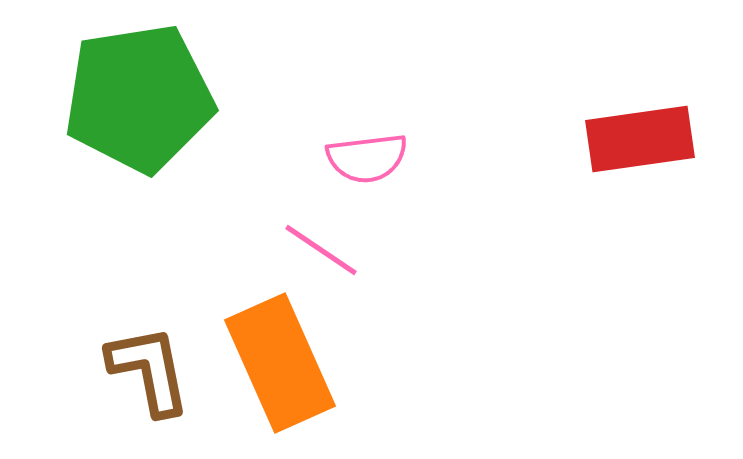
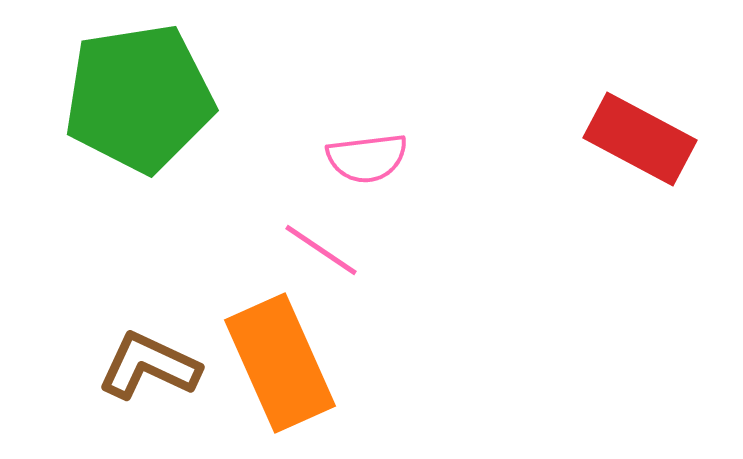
red rectangle: rotated 36 degrees clockwise
brown L-shape: moved 4 px up; rotated 54 degrees counterclockwise
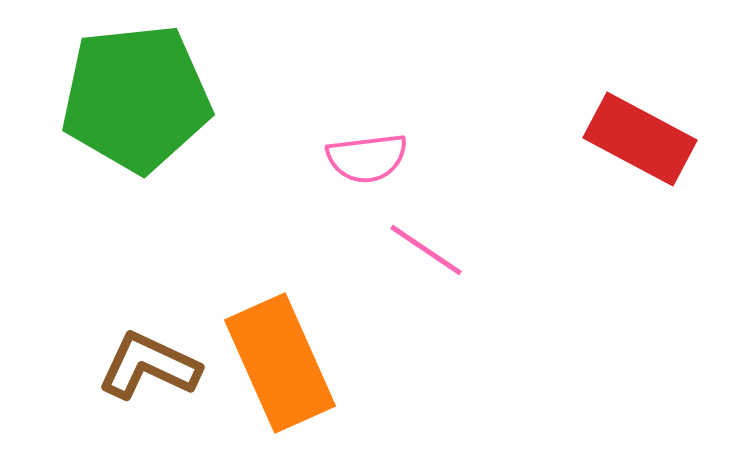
green pentagon: moved 3 px left; rotated 3 degrees clockwise
pink line: moved 105 px right
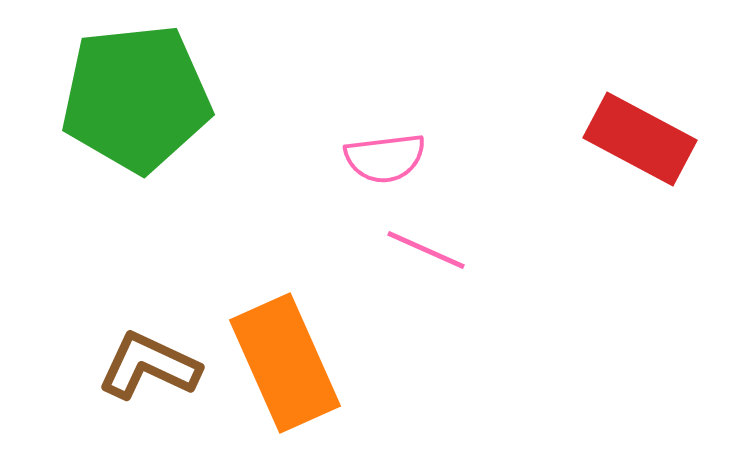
pink semicircle: moved 18 px right
pink line: rotated 10 degrees counterclockwise
orange rectangle: moved 5 px right
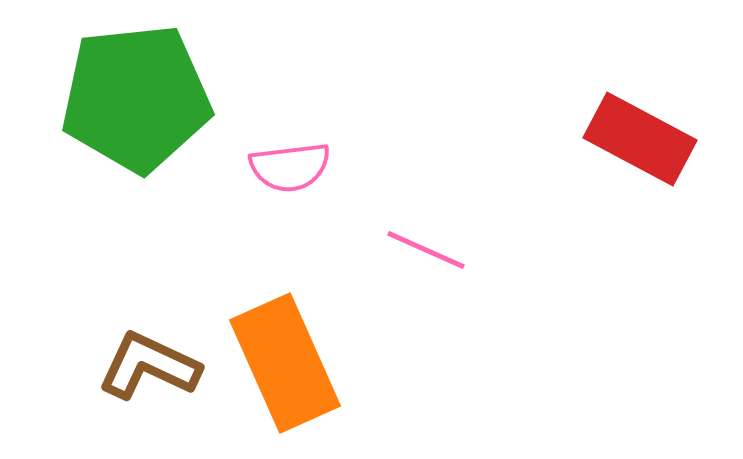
pink semicircle: moved 95 px left, 9 px down
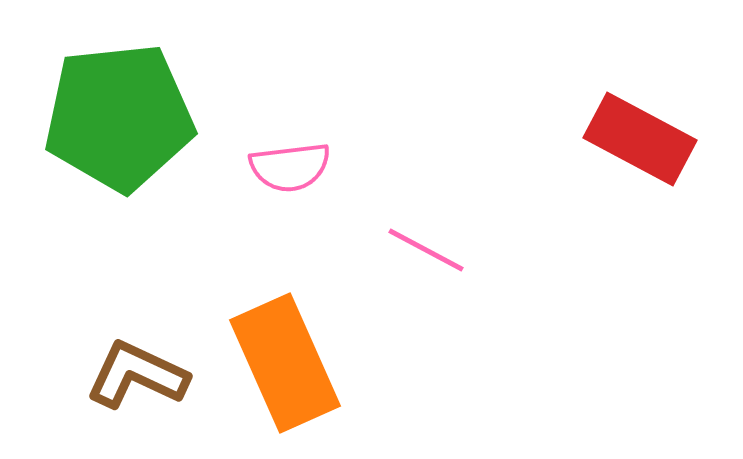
green pentagon: moved 17 px left, 19 px down
pink line: rotated 4 degrees clockwise
brown L-shape: moved 12 px left, 9 px down
